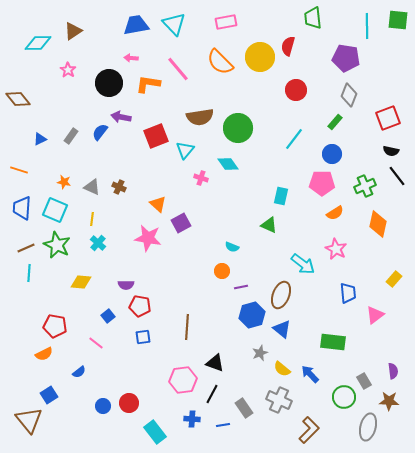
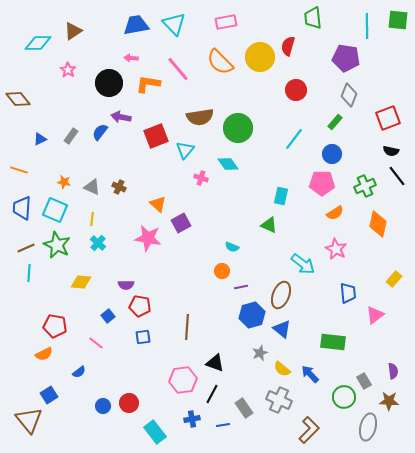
blue cross at (192, 419): rotated 14 degrees counterclockwise
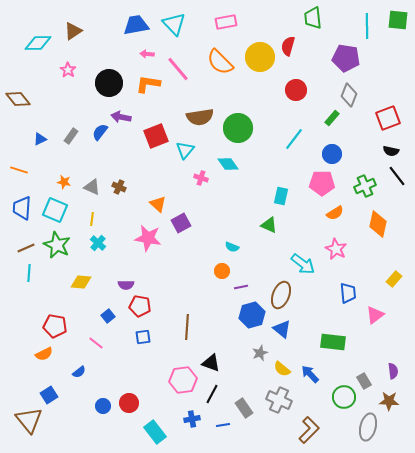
pink arrow at (131, 58): moved 16 px right, 4 px up
green rectangle at (335, 122): moved 3 px left, 4 px up
black triangle at (215, 363): moved 4 px left
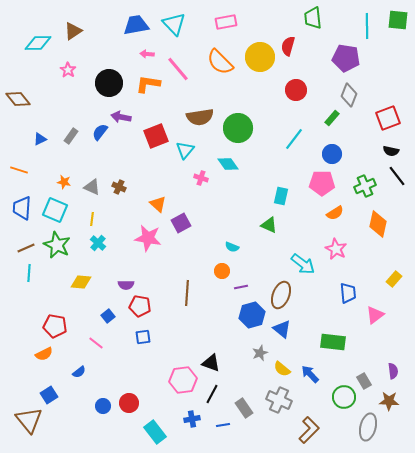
brown line at (187, 327): moved 34 px up
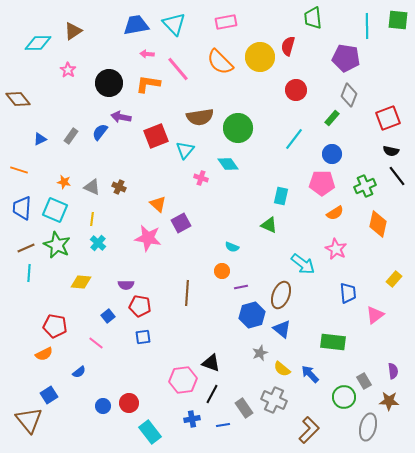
gray cross at (279, 400): moved 5 px left
cyan rectangle at (155, 432): moved 5 px left
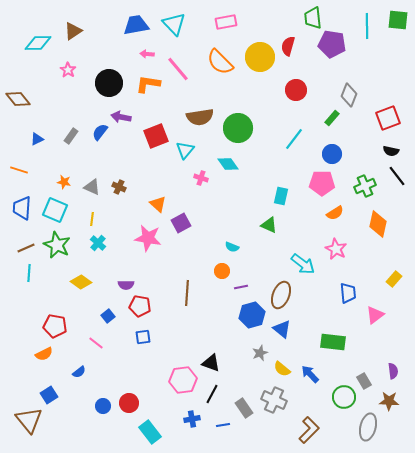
purple pentagon at (346, 58): moved 14 px left, 14 px up
blue triangle at (40, 139): moved 3 px left
yellow diamond at (81, 282): rotated 30 degrees clockwise
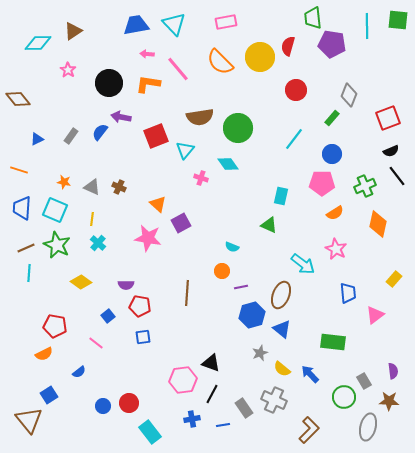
black semicircle at (391, 151): rotated 35 degrees counterclockwise
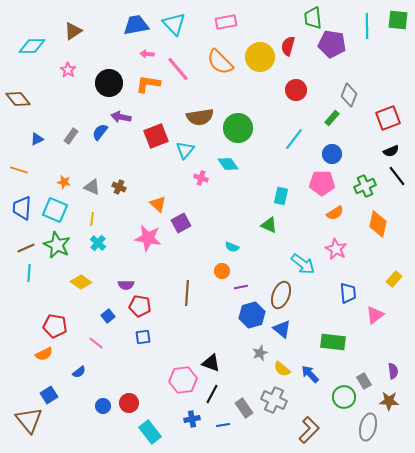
cyan diamond at (38, 43): moved 6 px left, 3 px down
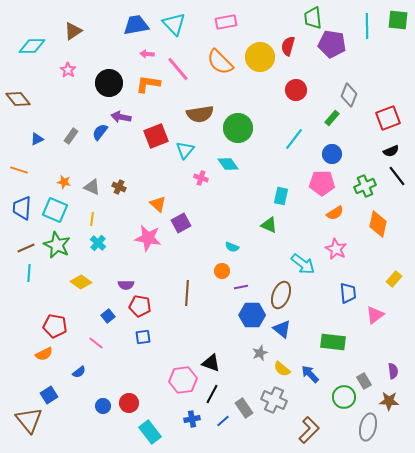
brown semicircle at (200, 117): moved 3 px up
blue hexagon at (252, 315): rotated 15 degrees clockwise
blue line at (223, 425): moved 4 px up; rotated 32 degrees counterclockwise
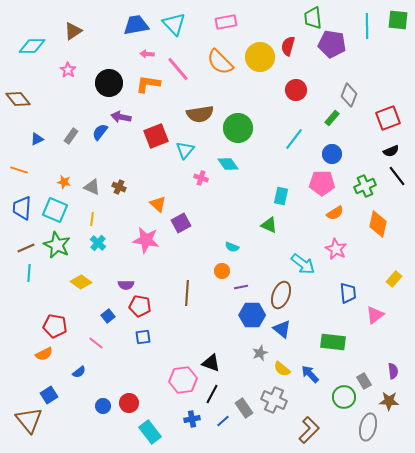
pink star at (148, 238): moved 2 px left, 2 px down
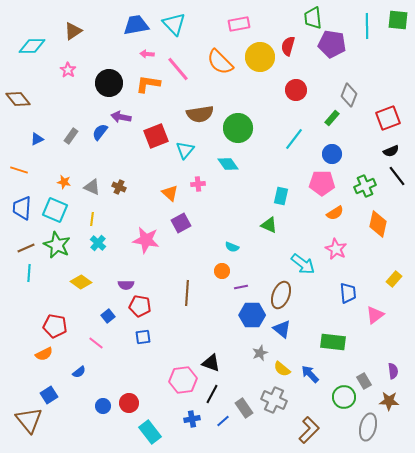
pink rectangle at (226, 22): moved 13 px right, 2 px down
pink cross at (201, 178): moved 3 px left, 6 px down; rotated 24 degrees counterclockwise
orange triangle at (158, 204): moved 12 px right, 11 px up
